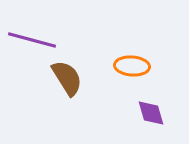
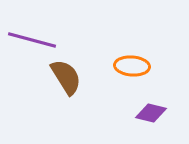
brown semicircle: moved 1 px left, 1 px up
purple diamond: rotated 60 degrees counterclockwise
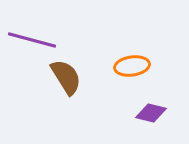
orange ellipse: rotated 12 degrees counterclockwise
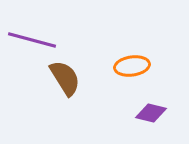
brown semicircle: moved 1 px left, 1 px down
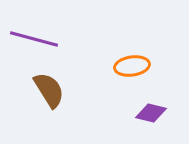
purple line: moved 2 px right, 1 px up
brown semicircle: moved 16 px left, 12 px down
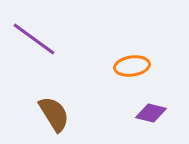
purple line: rotated 21 degrees clockwise
brown semicircle: moved 5 px right, 24 px down
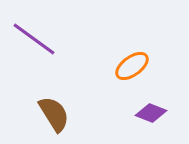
orange ellipse: rotated 28 degrees counterclockwise
purple diamond: rotated 8 degrees clockwise
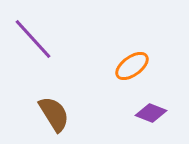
purple line: moved 1 px left; rotated 12 degrees clockwise
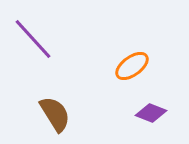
brown semicircle: moved 1 px right
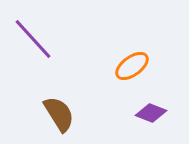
brown semicircle: moved 4 px right
